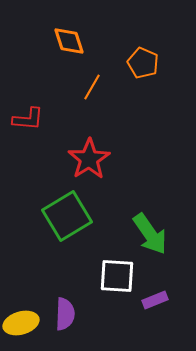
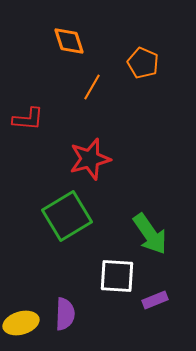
red star: moved 1 px right; rotated 18 degrees clockwise
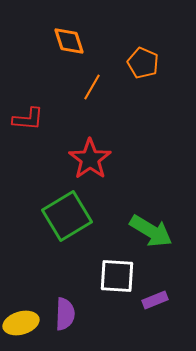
red star: rotated 21 degrees counterclockwise
green arrow: moved 1 px right, 3 px up; rotated 24 degrees counterclockwise
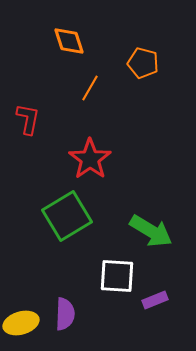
orange pentagon: rotated 8 degrees counterclockwise
orange line: moved 2 px left, 1 px down
red L-shape: rotated 84 degrees counterclockwise
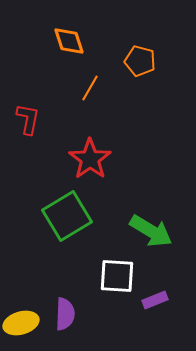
orange pentagon: moved 3 px left, 2 px up
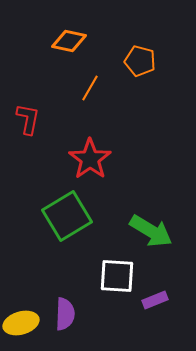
orange diamond: rotated 60 degrees counterclockwise
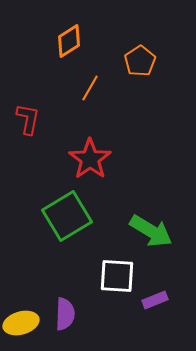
orange diamond: rotated 44 degrees counterclockwise
orange pentagon: rotated 24 degrees clockwise
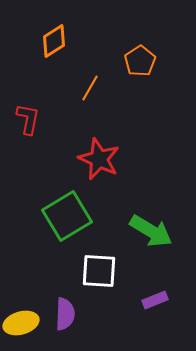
orange diamond: moved 15 px left
red star: moved 9 px right; rotated 12 degrees counterclockwise
white square: moved 18 px left, 5 px up
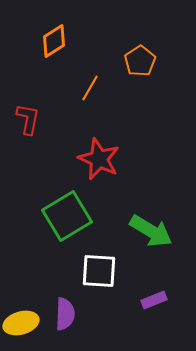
purple rectangle: moved 1 px left
